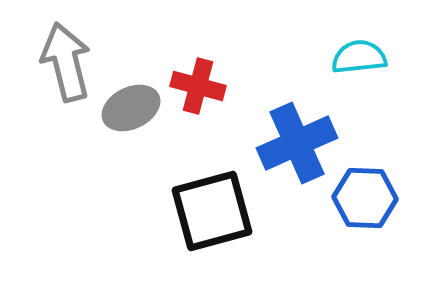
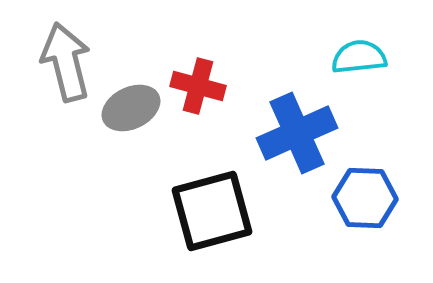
blue cross: moved 10 px up
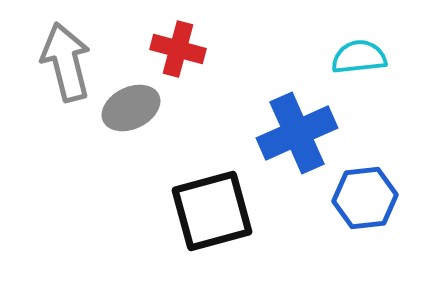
red cross: moved 20 px left, 37 px up
blue hexagon: rotated 8 degrees counterclockwise
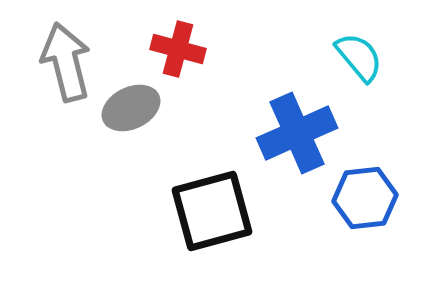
cyan semicircle: rotated 56 degrees clockwise
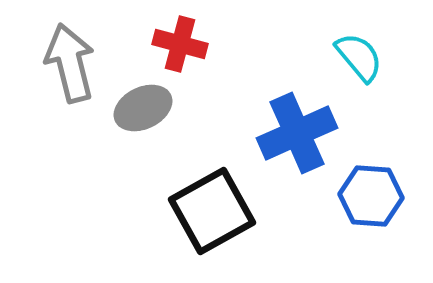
red cross: moved 2 px right, 5 px up
gray arrow: moved 4 px right, 1 px down
gray ellipse: moved 12 px right
blue hexagon: moved 6 px right, 2 px up; rotated 10 degrees clockwise
black square: rotated 14 degrees counterclockwise
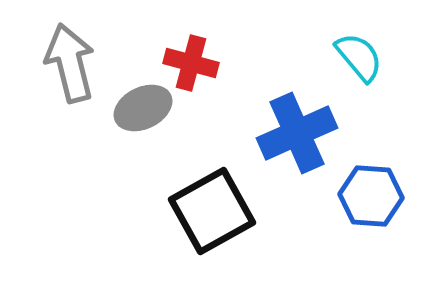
red cross: moved 11 px right, 19 px down
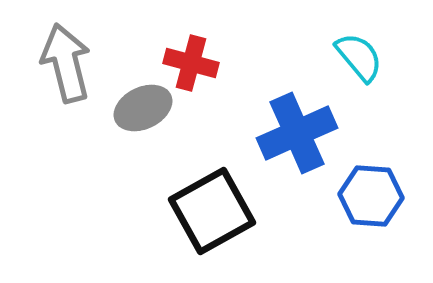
gray arrow: moved 4 px left
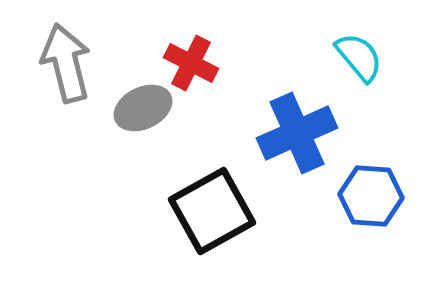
red cross: rotated 12 degrees clockwise
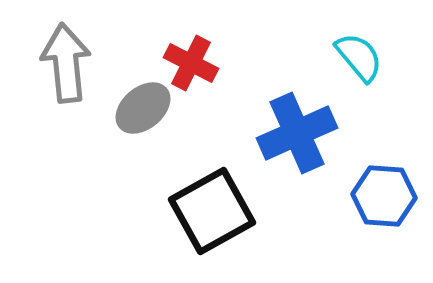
gray arrow: rotated 8 degrees clockwise
gray ellipse: rotated 14 degrees counterclockwise
blue hexagon: moved 13 px right
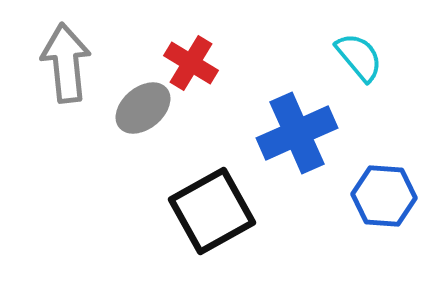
red cross: rotated 4 degrees clockwise
